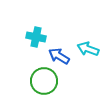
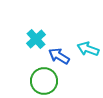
cyan cross: moved 2 px down; rotated 36 degrees clockwise
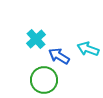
green circle: moved 1 px up
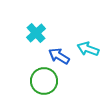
cyan cross: moved 6 px up
green circle: moved 1 px down
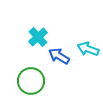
cyan cross: moved 2 px right, 4 px down
green circle: moved 13 px left
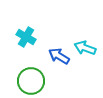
cyan cross: moved 12 px left; rotated 18 degrees counterclockwise
cyan arrow: moved 3 px left, 1 px up
